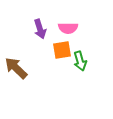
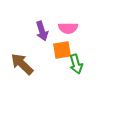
purple arrow: moved 2 px right, 2 px down
green arrow: moved 4 px left, 3 px down
brown arrow: moved 6 px right, 4 px up
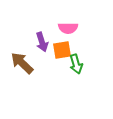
purple arrow: moved 11 px down
brown arrow: moved 1 px up
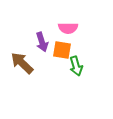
orange square: rotated 18 degrees clockwise
green arrow: moved 2 px down
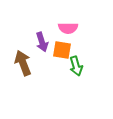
brown arrow: moved 1 px right; rotated 25 degrees clockwise
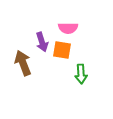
green arrow: moved 5 px right, 8 px down; rotated 12 degrees clockwise
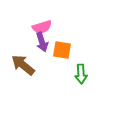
pink semicircle: moved 26 px left, 1 px up; rotated 18 degrees counterclockwise
brown arrow: moved 2 px down; rotated 30 degrees counterclockwise
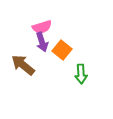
orange square: rotated 30 degrees clockwise
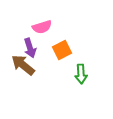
purple arrow: moved 12 px left, 6 px down
orange square: rotated 24 degrees clockwise
